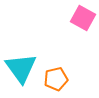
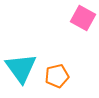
orange pentagon: moved 1 px right, 3 px up
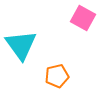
cyan triangle: moved 23 px up
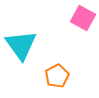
orange pentagon: rotated 15 degrees counterclockwise
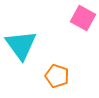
orange pentagon: rotated 25 degrees counterclockwise
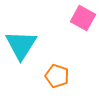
cyan triangle: rotated 8 degrees clockwise
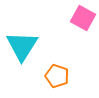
cyan triangle: moved 1 px right, 1 px down
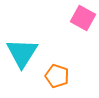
cyan triangle: moved 7 px down
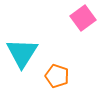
pink square: rotated 25 degrees clockwise
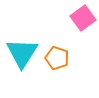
orange pentagon: moved 18 px up
